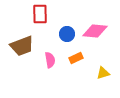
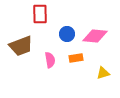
pink diamond: moved 5 px down
brown trapezoid: moved 1 px left
orange rectangle: rotated 16 degrees clockwise
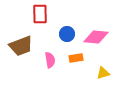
pink diamond: moved 1 px right, 1 px down
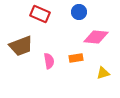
red rectangle: rotated 66 degrees counterclockwise
blue circle: moved 12 px right, 22 px up
pink semicircle: moved 1 px left, 1 px down
